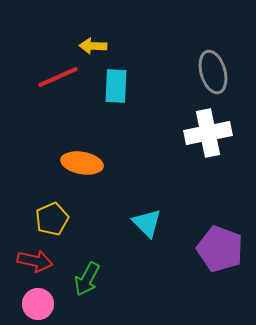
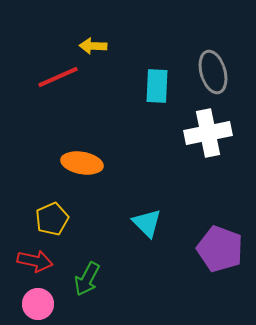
cyan rectangle: moved 41 px right
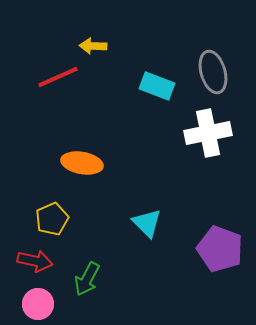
cyan rectangle: rotated 72 degrees counterclockwise
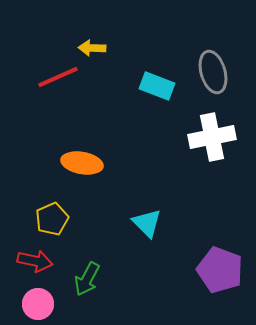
yellow arrow: moved 1 px left, 2 px down
white cross: moved 4 px right, 4 px down
purple pentagon: moved 21 px down
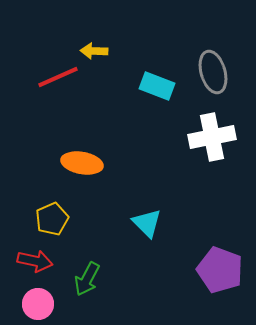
yellow arrow: moved 2 px right, 3 px down
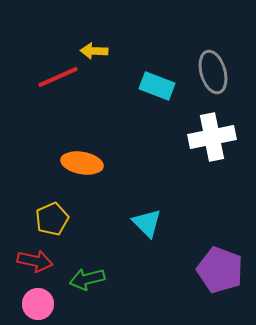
green arrow: rotated 48 degrees clockwise
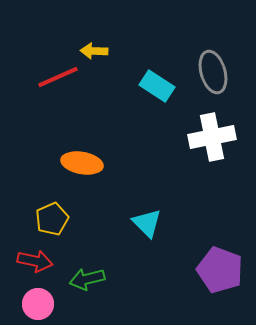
cyan rectangle: rotated 12 degrees clockwise
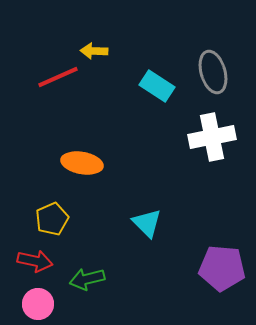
purple pentagon: moved 2 px right, 2 px up; rotated 15 degrees counterclockwise
